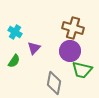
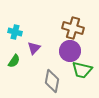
cyan cross: rotated 16 degrees counterclockwise
gray diamond: moved 2 px left, 2 px up
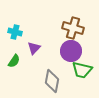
purple circle: moved 1 px right
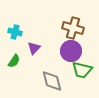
gray diamond: rotated 25 degrees counterclockwise
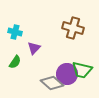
purple circle: moved 4 px left, 23 px down
green semicircle: moved 1 px right, 1 px down
gray diamond: moved 2 px down; rotated 35 degrees counterclockwise
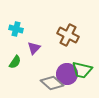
brown cross: moved 5 px left, 7 px down; rotated 10 degrees clockwise
cyan cross: moved 1 px right, 3 px up
